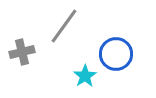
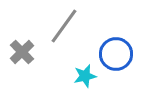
gray cross: rotated 30 degrees counterclockwise
cyan star: rotated 20 degrees clockwise
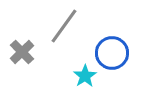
blue circle: moved 4 px left, 1 px up
cyan star: rotated 20 degrees counterclockwise
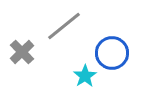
gray line: rotated 15 degrees clockwise
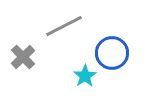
gray line: rotated 12 degrees clockwise
gray cross: moved 1 px right, 5 px down
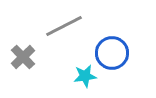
cyan star: rotated 25 degrees clockwise
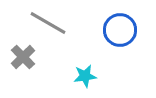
gray line: moved 16 px left, 3 px up; rotated 57 degrees clockwise
blue circle: moved 8 px right, 23 px up
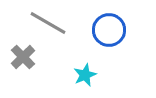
blue circle: moved 11 px left
cyan star: moved 1 px up; rotated 15 degrees counterclockwise
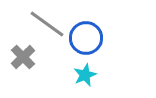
gray line: moved 1 px left, 1 px down; rotated 6 degrees clockwise
blue circle: moved 23 px left, 8 px down
